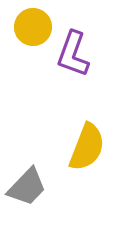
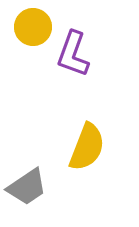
gray trapezoid: rotated 12 degrees clockwise
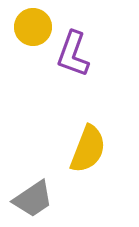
yellow semicircle: moved 1 px right, 2 px down
gray trapezoid: moved 6 px right, 12 px down
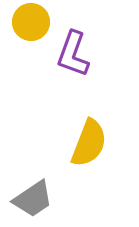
yellow circle: moved 2 px left, 5 px up
yellow semicircle: moved 1 px right, 6 px up
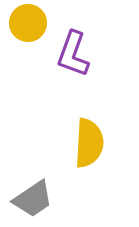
yellow circle: moved 3 px left, 1 px down
yellow semicircle: rotated 18 degrees counterclockwise
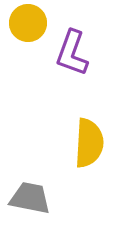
purple L-shape: moved 1 px left, 1 px up
gray trapezoid: moved 3 px left, 1 px up; rotated 135 degrees counterclockwise
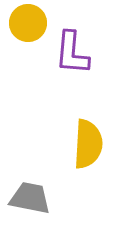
purple L-shape: rotated 15 degrees counterclockwise
yellow semicircle: moved 1 px left, 1 px down
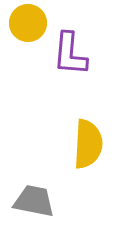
purple L-shape: moved 2 px left, 1 px down
gray trapezoid: moved 4 px right, 3 px down
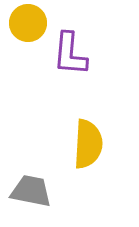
gray trapezoid: moved 3 px left, 10 px up
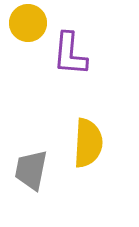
yellow semicircle: moved 1 px up
gray trapezoid: moved 21 px up; rotated 90 degrees counterclockwise
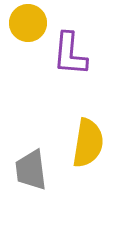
yellow semicircle: rotated 6 degrees clockwise
gray trapezoid: rotated 18 degrees counterclockwise
